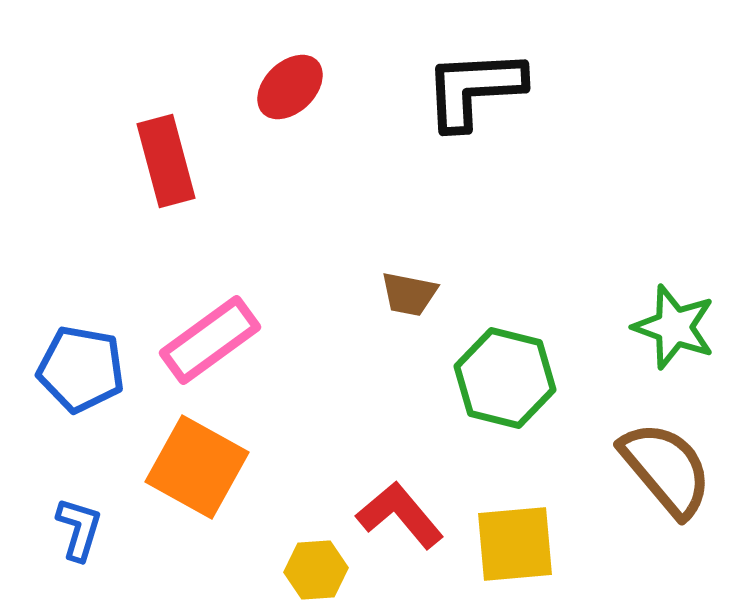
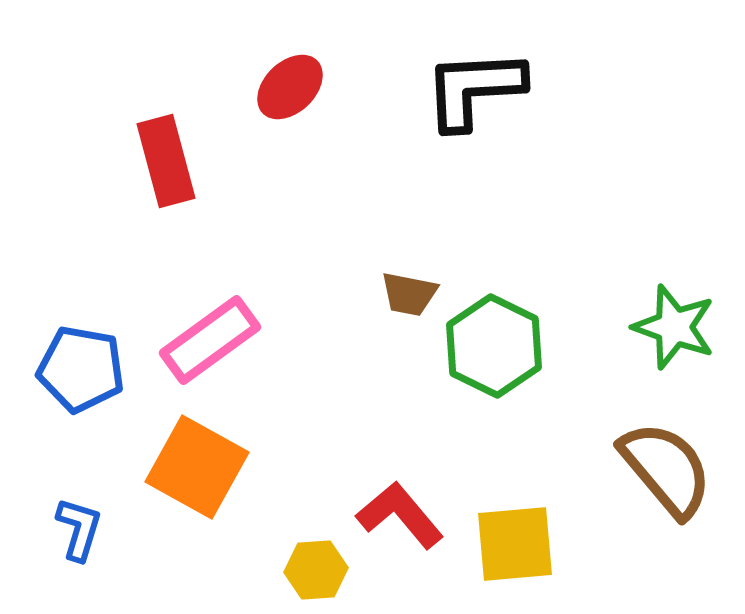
green hexagon: moved 11 px left, 32 px up; rotated 12 degrees clockwise
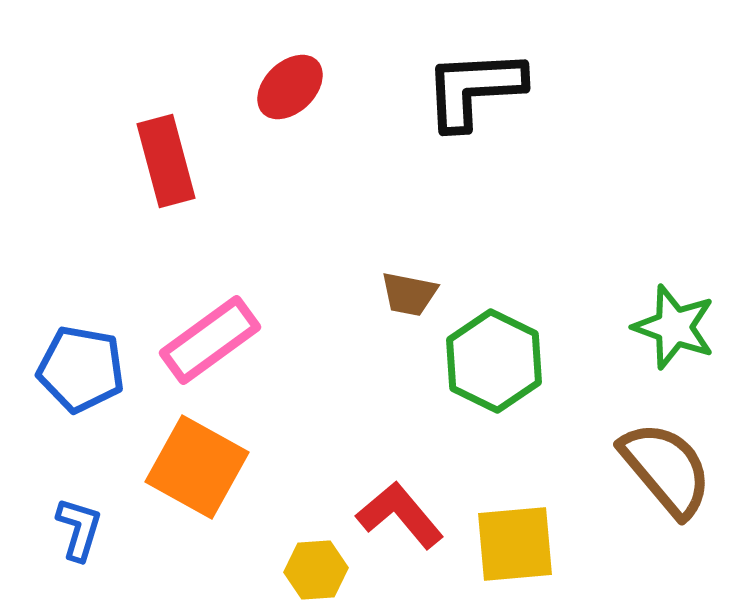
green hexagon: moved 15 px down
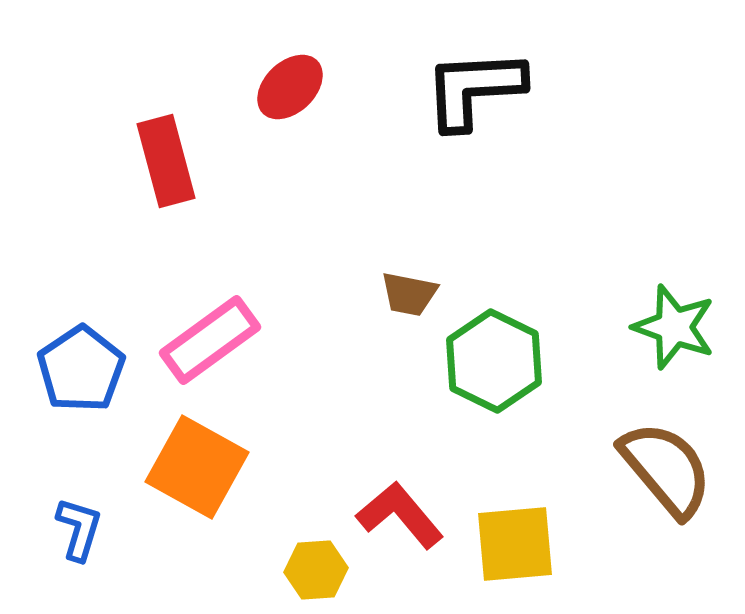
blue pentagon: rotated 28 degrees clockwise
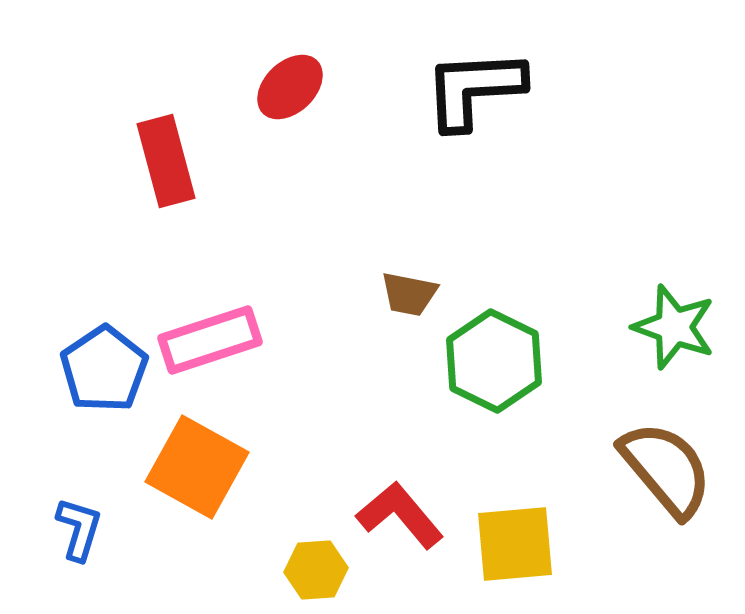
pink rectangle: rotated 18 degrees clockwise
blue pentagon: moved 23 px right
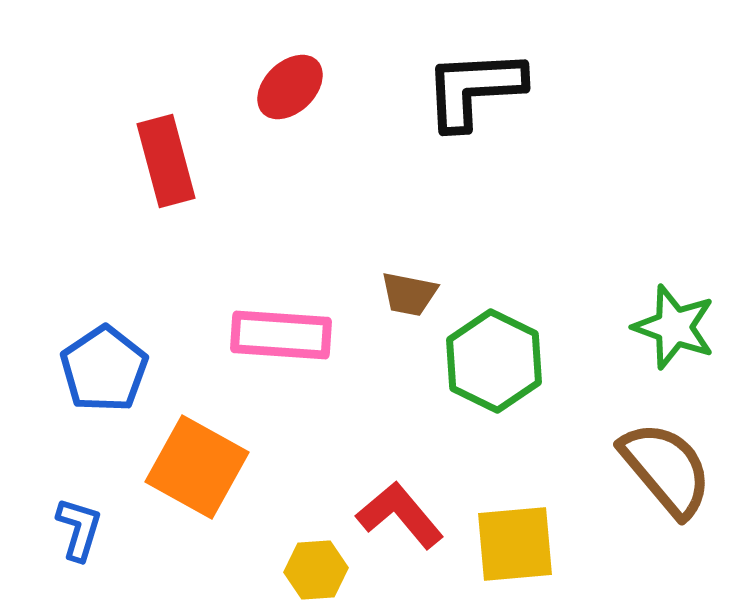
pink rectangle: moved 71 px right, 5 px up; rotated 22 degrees clockwise
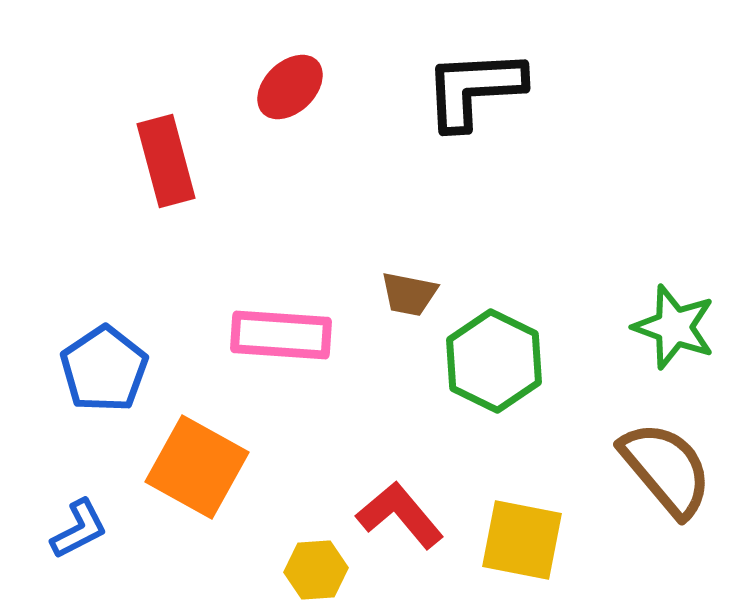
blue L-shape: rotated 46 degrees clockwise
yellow square: moved 7 px right, 4 px up; rotated 16 degrees clockwise
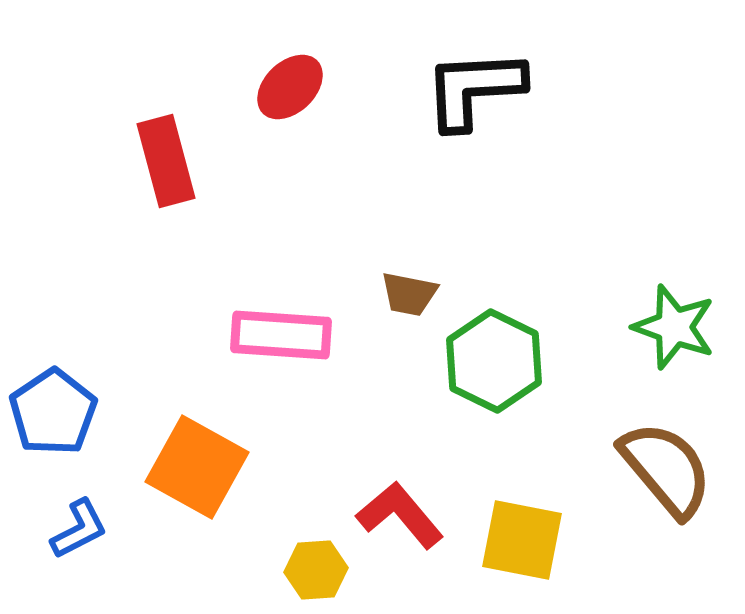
blue pentagon: moved 51 px left, 43 px down
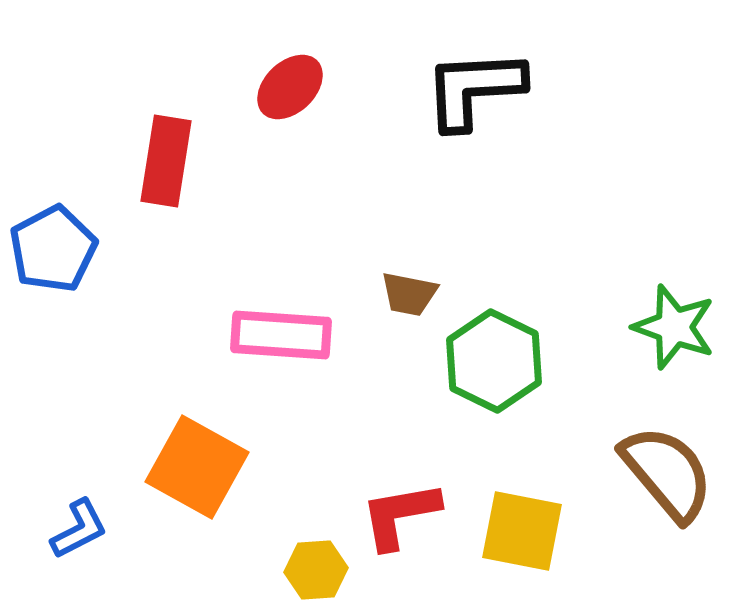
red rectangle: rotated 24 degrees clockwise
blue pentagon: moved 163 px up; rotated 6 degrees clockwise
brown semicircle: moved 1 px right, 4 px down
red L-shape: rotated 60 degrees counterclockwise
yellow square: moved 9 px up
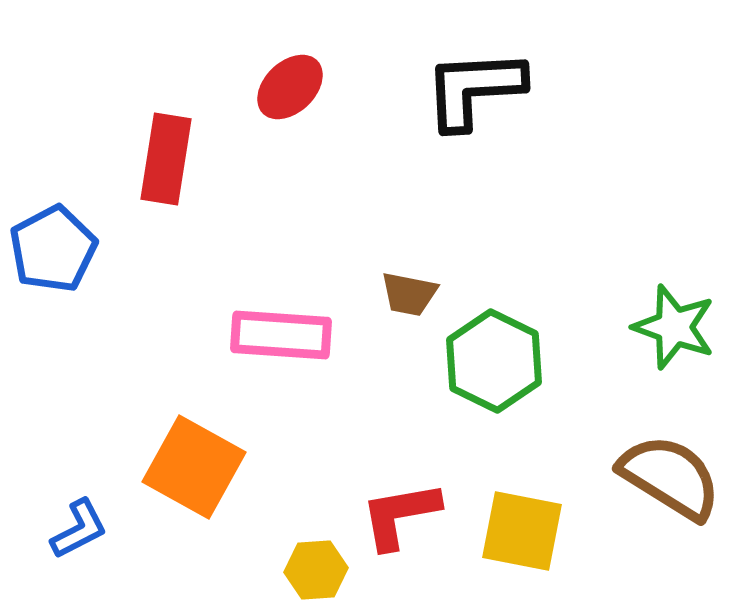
red rectangle: moved 2 px up
orange square: moved 3 px left
brown semicircle: moved 3 px right, 4 px down; rotated 18 degrees counterclockwise
